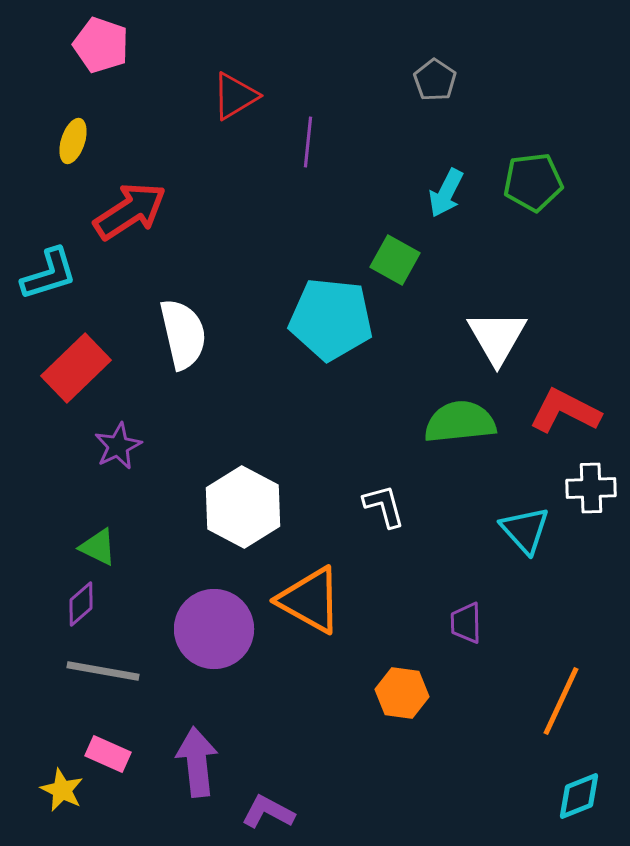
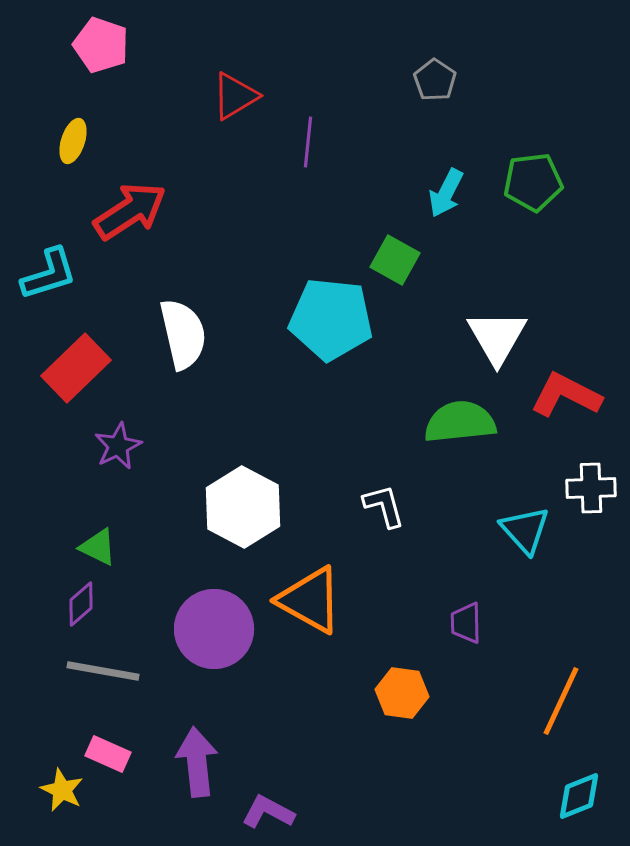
red L-shape: moved 1 px right, 16 px up
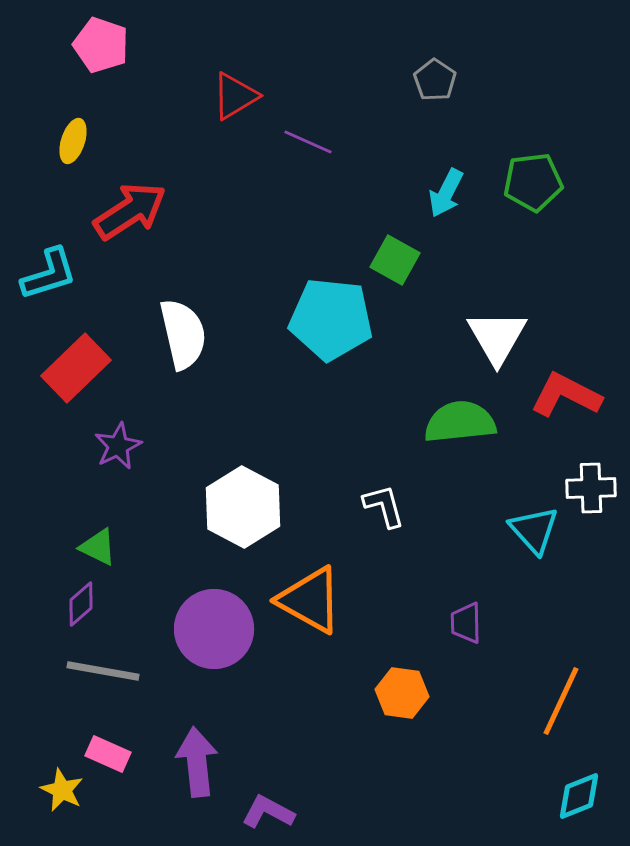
purple line: rotated 72 degrees counterclockwise
cyan triangle: moved 9 px right
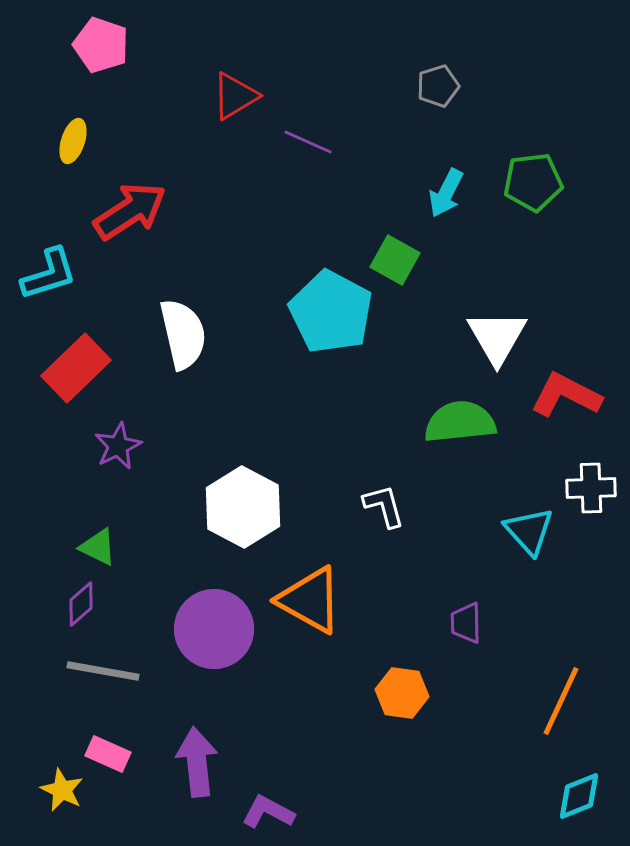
gray pentagon: moved 3 px right, 6 px down; rotated 21 degrees clockwise
cyan pentagon: moved 7 px up; rotated 22 degrees clockwise
cyan triangle: moved 5 px left, 1 px down
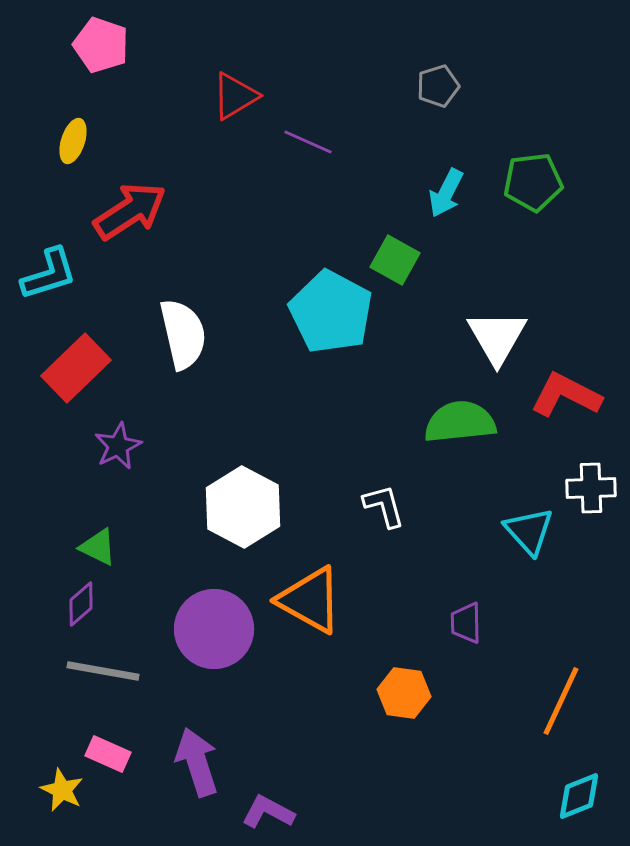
orange hexagon: moved 2 px right
purple arrow: rotated 12 degrees counterclockwise
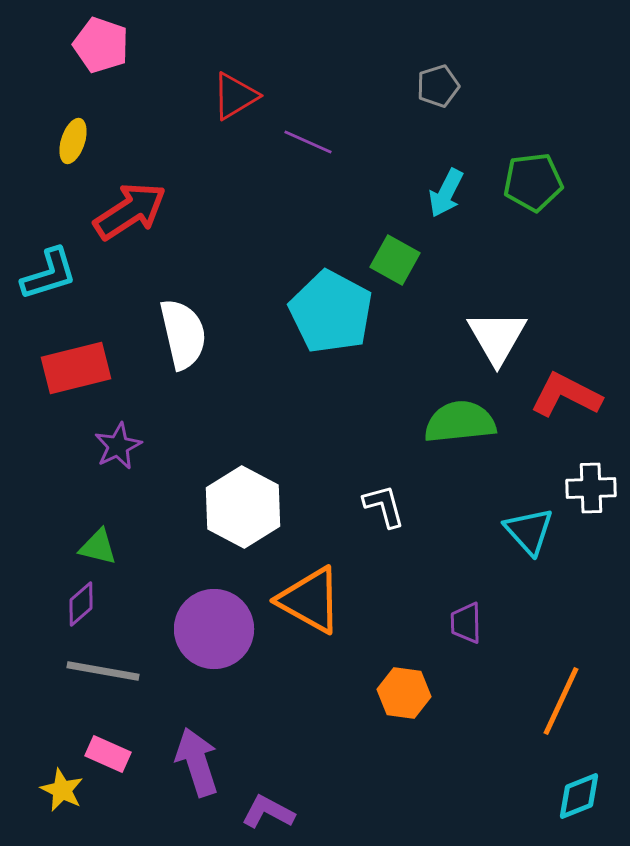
red rectangle: rotated 30 degrees clockwise
green triangle: rotated 12 degrees counterclockwise
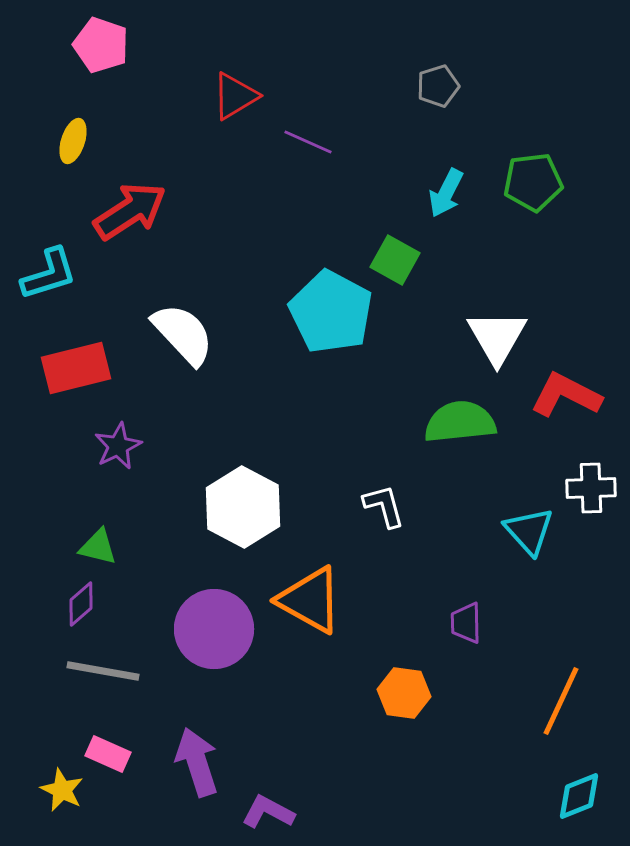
white semicircle: rotated 30 degrees counterclockwise
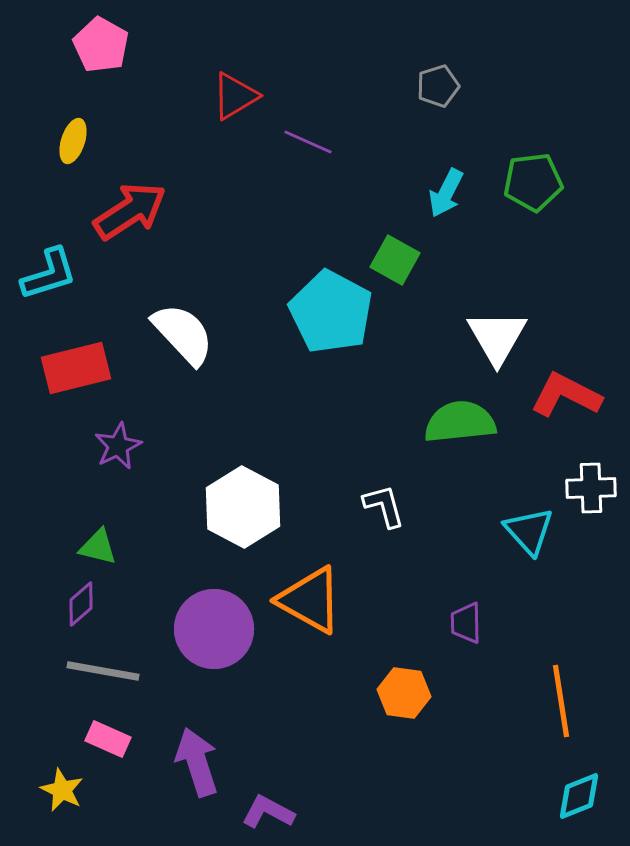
pink pentagon: rotated 10 degrees clockwise
orange line: rotated 34 degrees counterclockwise
pink rectangle: moved 15 px up
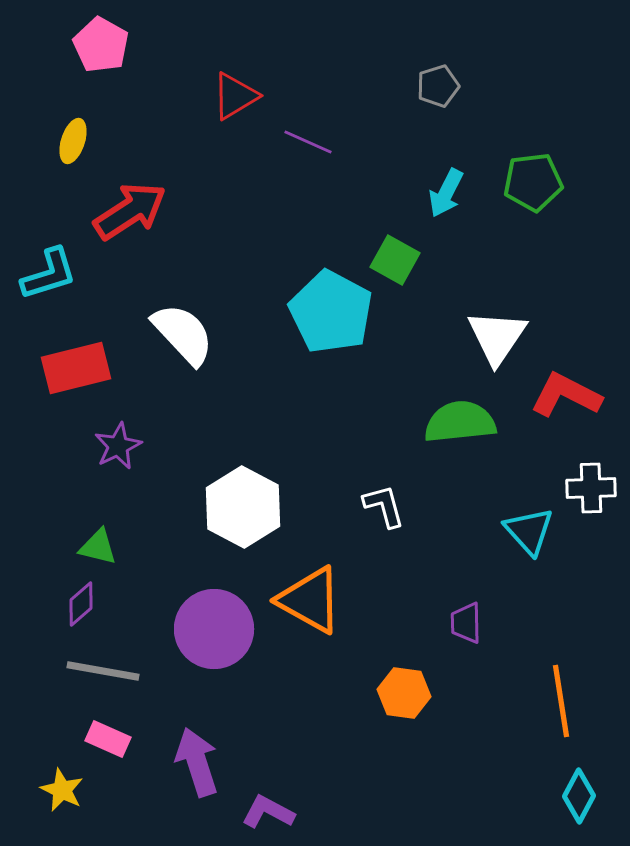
white triangle: rotated 4 degrees clockwise
cyan diamond: rotated 40 degrees counterclockwise
